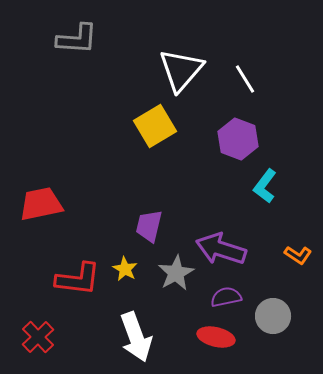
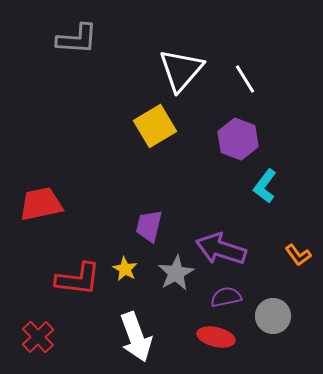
orange L-shape: rotated 20 degrees clockwise
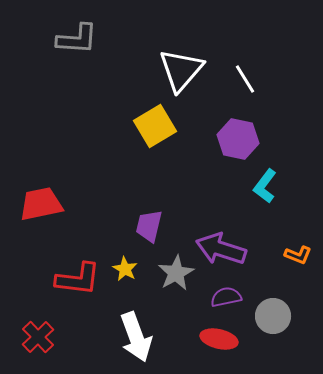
purple hexagon: rotated 9 degrees counterclockwise
orange L-shape: rotated 32 degrees counterclockwise
red ellipse: moved 3 px right, 2 px down
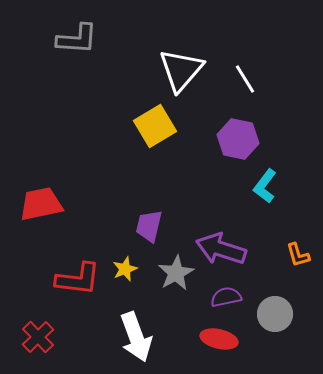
orange L-shape: rotated 52 degrees clockwise
yellow star: rotated 20 degrees clockwise
gray circle: moved 2 px right, 2 px up
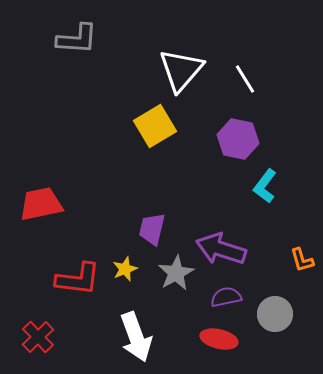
purple trapezoid: moved 3 px right, 3 px down
orange L-shape: moved 4 px right, 5 px down
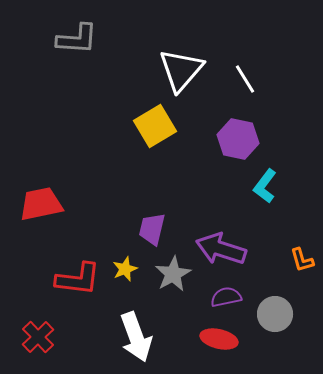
gray star: moved 3 px left, 1 px down
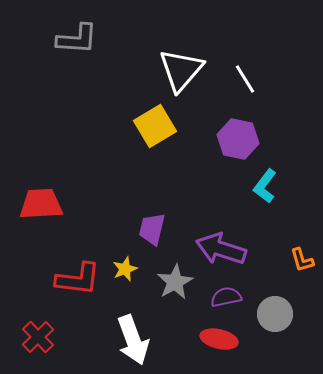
red trapezoid: rotated 9 degrees clockwise
gray star: moved 2 px right, 8 px down
white arrow: moved 3 px left, 3 px down
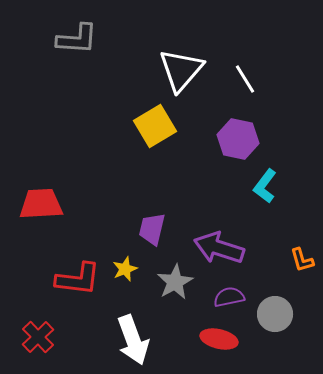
purple arrow: moved 2 px left, 1 px up
purple semicircle: moved 3 px right
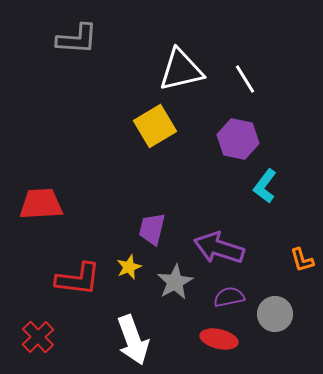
white triangle: rotated 36 degrees clockwise
yellow star: moved 4 px right, 2 px up
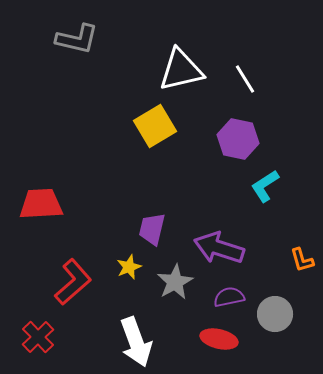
gray L-shape: rotated 9 degrees clockwise
cyan L-shape: rotated 20 degrees clockwise
red L-shape: moved 5 px left, 3 px down; rotated 48 degrees counterclockwise
white arrow: moved 3 px right, 2 px down
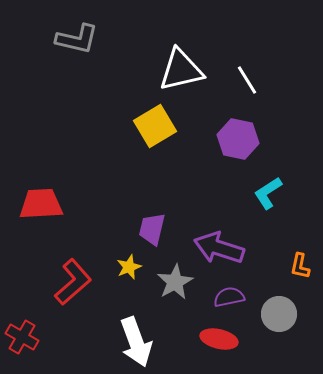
white line: moved 2 px right, 1 px down
cyan L-shape: moved 3 px right, 7 px down
orange L-shape: moved 2 px left, 6 px down; rotated 28 degrees clockwise
gray circle: moved 4 px right
red cross: moved 16 px left; rotated 16 degrees counterclockwise
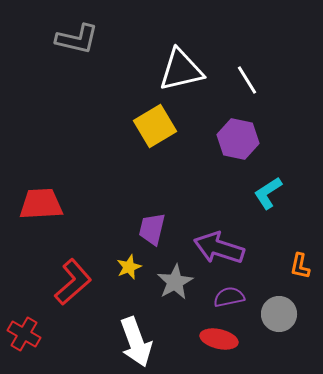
red cross: moved 2 px right, 3 px up
